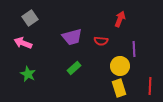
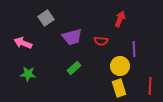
gray square: moved 16 px right
green star: rotated 21 degrees counterclockwise
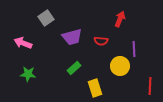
yellow rectangle: moved 24 px left
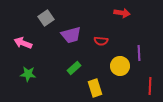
red arrow: moved 2 px right, 6 px up; rotated 77 degrees clockwise
purple trapezoid: moved 1 px left, 2 px up
purple line: moved 5 px right, 4 px down
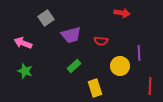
green rectangle: moved 2 px up
green star: moved 3 px left, 3 px up; rotated 14 degrees clockwise
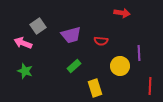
gray square: moved 8 px left, 8 px down
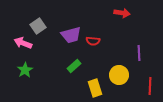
red semicircle: moved 8 px left
yellow circle: moved 1 px left, 9 px down
green star: moved 1 px up; rotated 21 degrees clockwise
